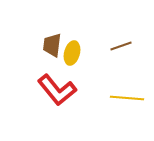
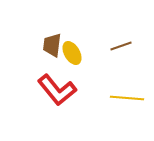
yellow ellipse: rotated 45 degrees counterclockwise
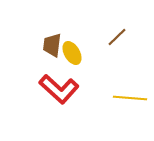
brown line: moved 4 px left, 9 px up; rotated 25 degrees counterclockwise
red L-shape: moved 2 px right, 1 px up; rotated 9 degrees counterclockwise
yellow line: moved 3 px right
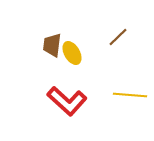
brown line: moved 1 px right
red L-shape: moved 8 px right, 12 px down
yellow line: moved 3 px up
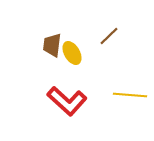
brown line: moved 9 px left, 1 px up
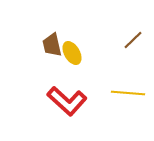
brown line: moved 24 px right, 4 px down
brown trapezoid: rotated 20 degrees counterclockwise
yellow line: moved 2 px left, 2 px up
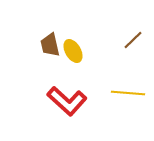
brown trapezoid: moved 2 px left
yellow ellipse: moved 1 px right, 2 px up
